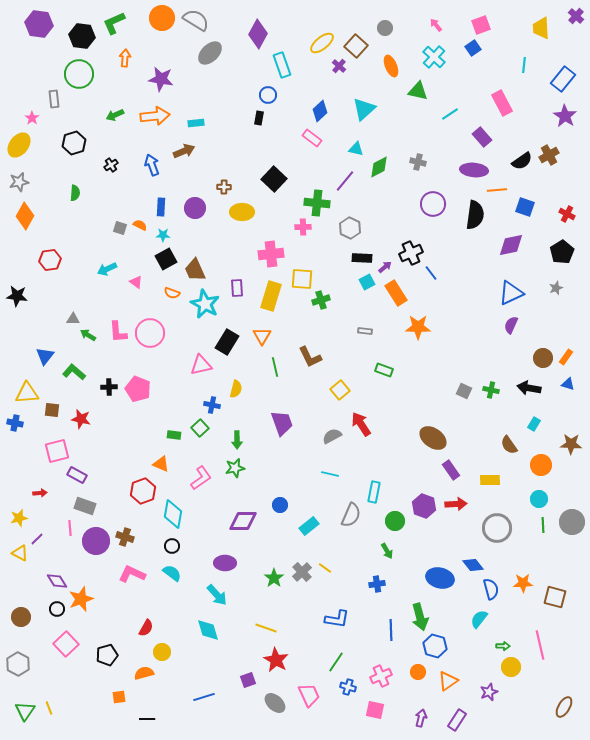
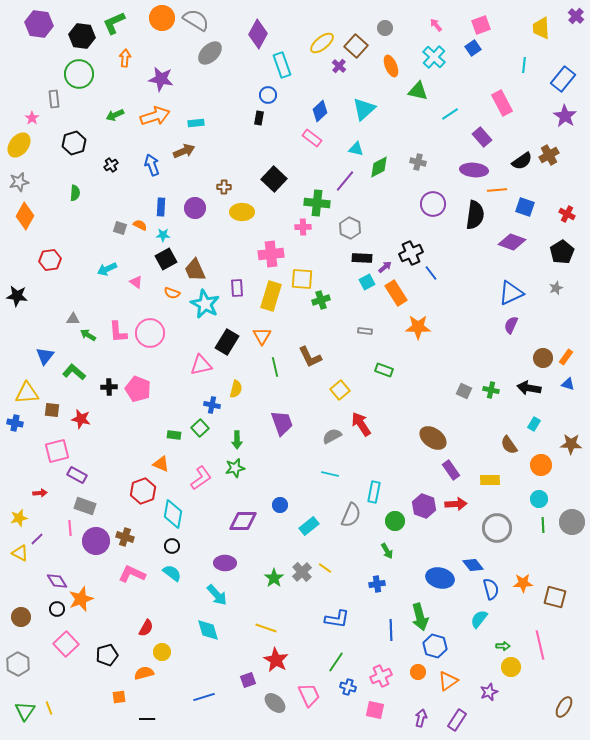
orange arrow at (155, 116): rotated 12 degrees counterclockwise
purple diamond at (511, 245): moved 1 px right, 3 px up; rotated 32 degrees clockwise
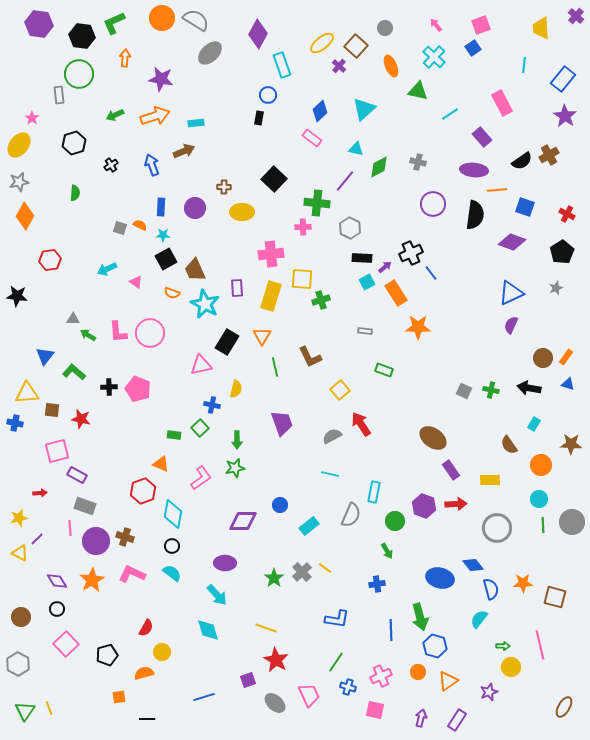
gray rectangle at (54, 99): moved 5 px right, 4 px up
orange star at (81, 599): moved 11 px right, 19 px up; rotated 10 degrees counterclockwise
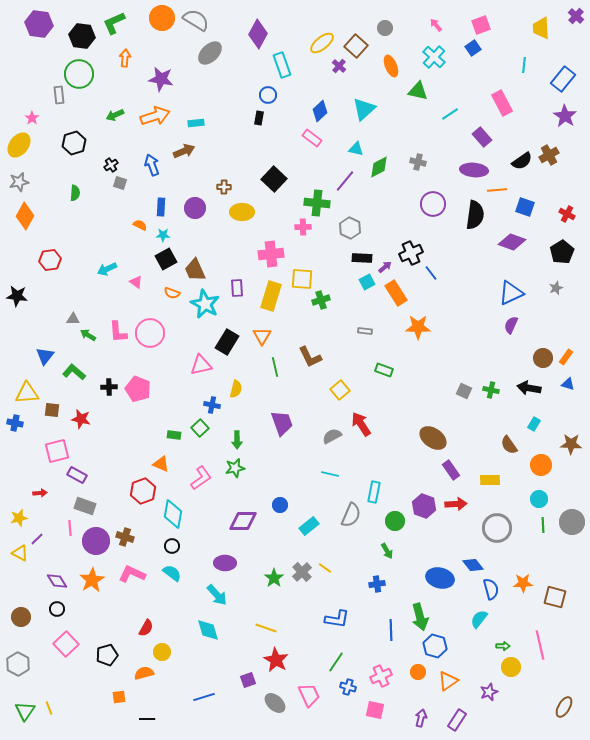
gray square at (120, 228): moved 45 px up
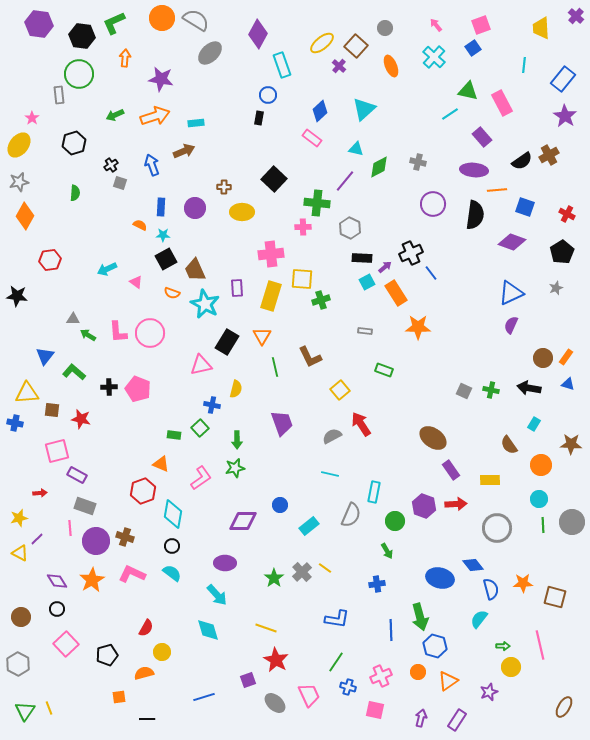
green triangle at (418, 91): moved 50 px right
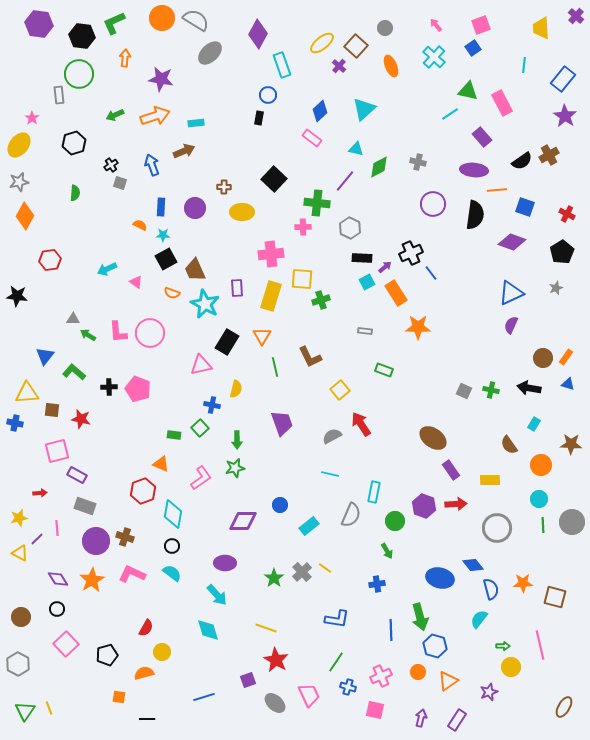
pink line at (70, 528): moved 13 px left
purple diamond at (57, 581): moved 1 px right, 2 px up
orange square at (119, 697): rotated 16 degrees clockwise
